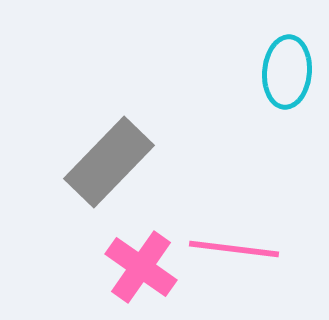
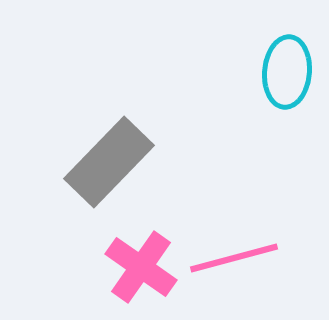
pink line: moved 9 px down; rotated 22 degrees counterclockwise
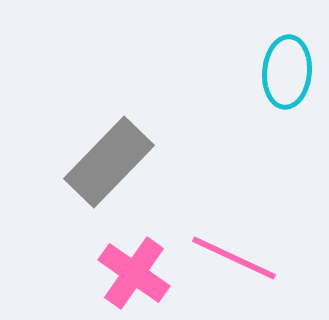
pink line: rotated 40 degrees clockwise
pink cross: moved 7 px left, 6 px down
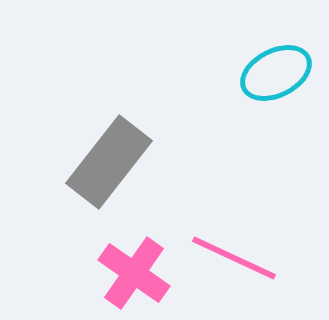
cyan ellipse: moved 11 px left, 1 px down; rotated 58 degrees clockwise
gray rectangle: rotated 6 degrees counterclockwise
